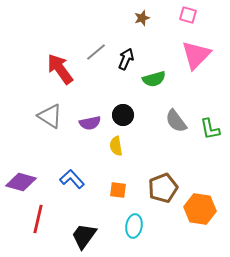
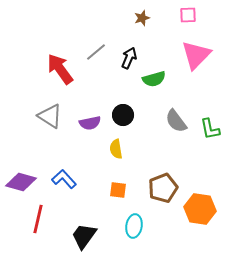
pink square: rotated 18 degrees counterclockwise
black arrow: moved 3 px right, 1 px up
yellow semicircle: moved 3 px down
blue L-shape: moved 8 px left
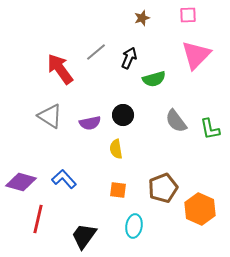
orange hexagon: rotated 16 degrees clockwise
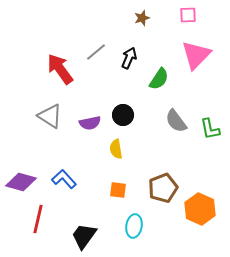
green semicircle: moved 5 px right; rotated 40 degrees counterclockwise
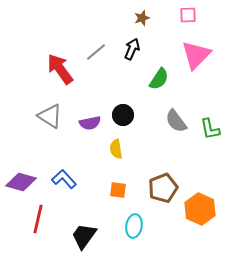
black arrow: moved 3 px right, 9 px up
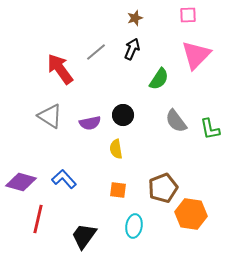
brown star: moved 7 px left
orange hexagon: moved 9 px left, 5 px down; rotated 16 degrees counterclockwise
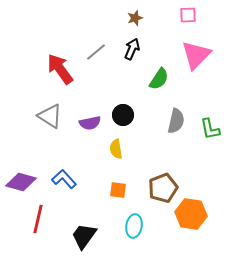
gray semicircle: rotated 130 degrees counterclockwise
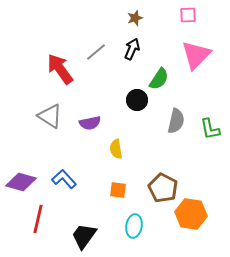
black circle: moved 14 px right, 15 px up
brown pentagon: rotated 24 degrees counterclockwise
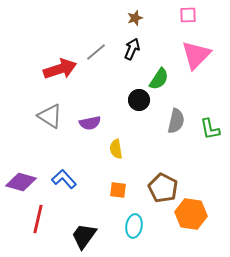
red arrow: rotated 108 degrees clockwise
black circle: moved 2 px right
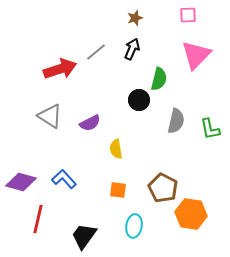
green semicircle: rotated 20 degrees counterclockwise
purple semicircle: rotated 15 degrees counterclockwise
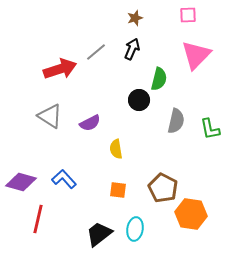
cyan ellipse: moved 1 px right, 3 px down
black trapezoid: moved 15 px right, 2 px up; rotated 16 degrees clockwise
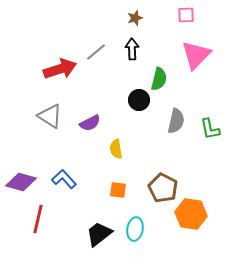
pink square: moved 2 px left
black arrow: rotated 25 degrees counterclockwise
